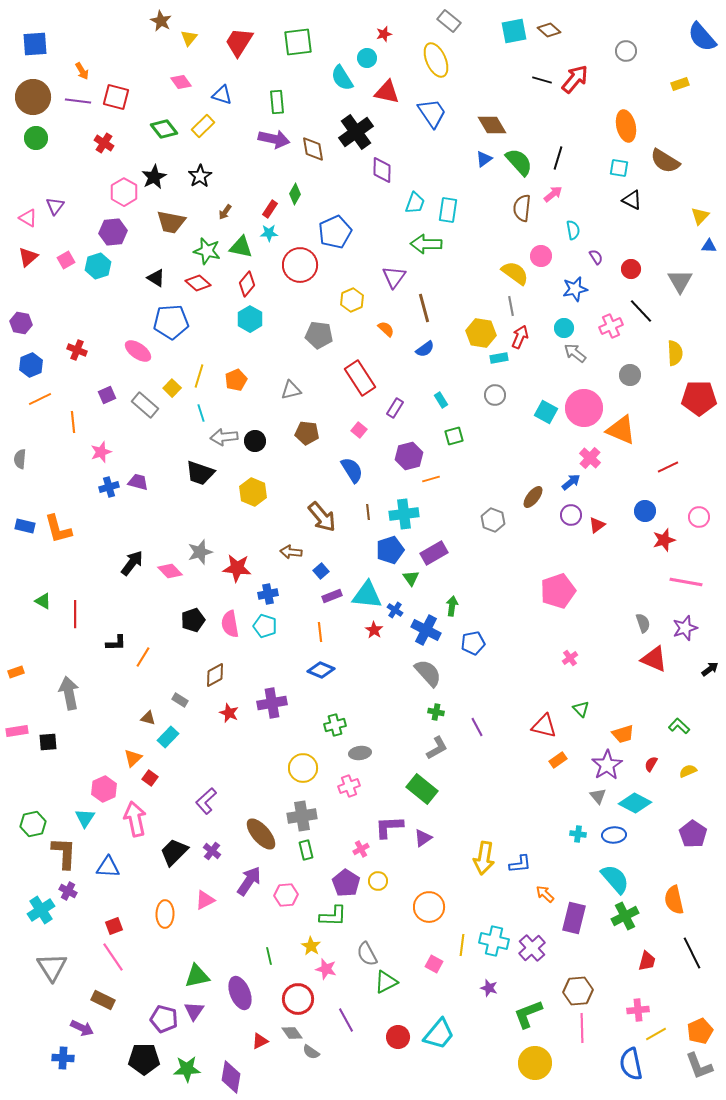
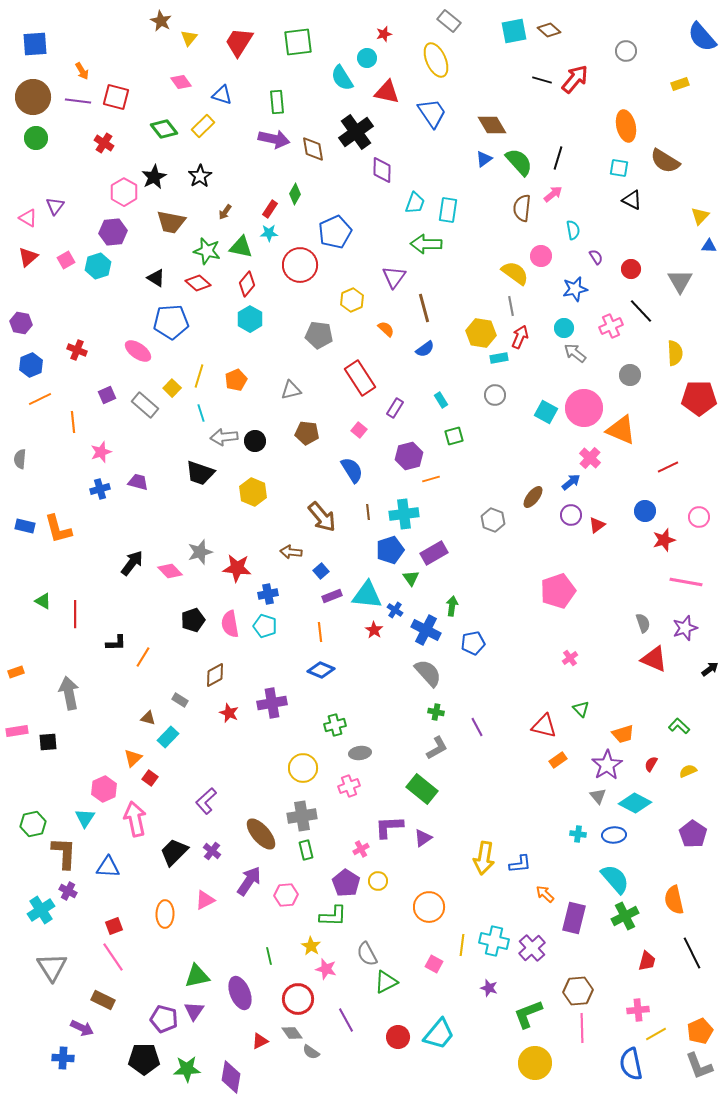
blue cross at (109, 487): moved 9 px left, 2 px down
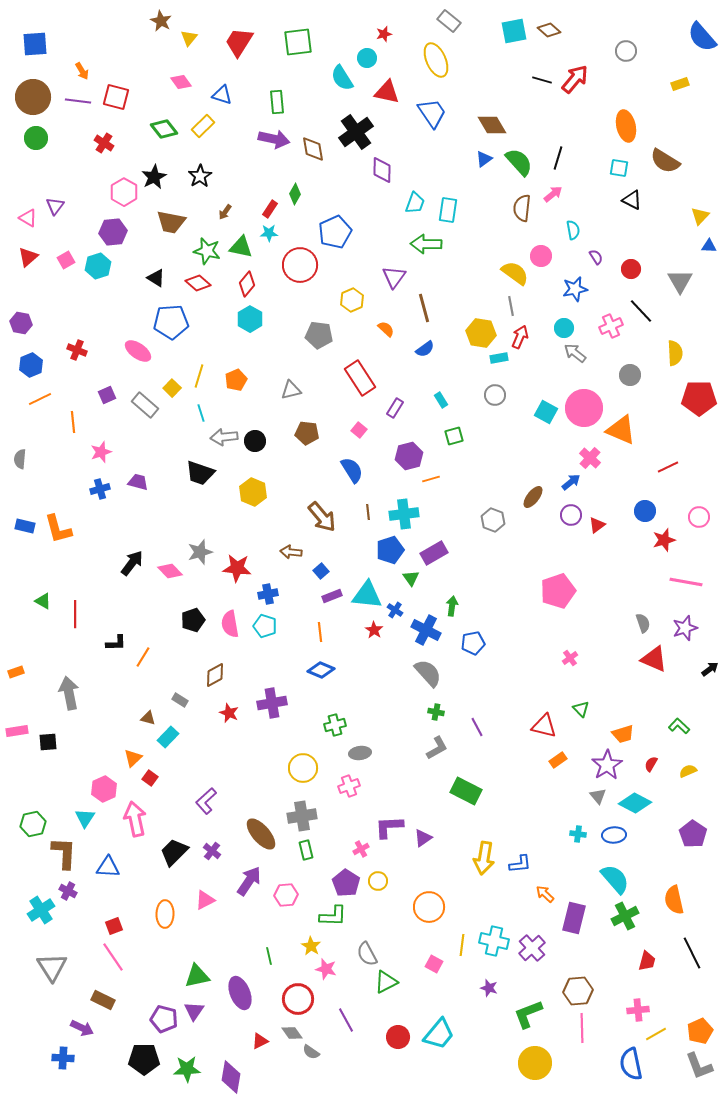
green rectangle at (422, 789): moved 44 px right, 2 px down; rotated 12 degrees counterclockwise
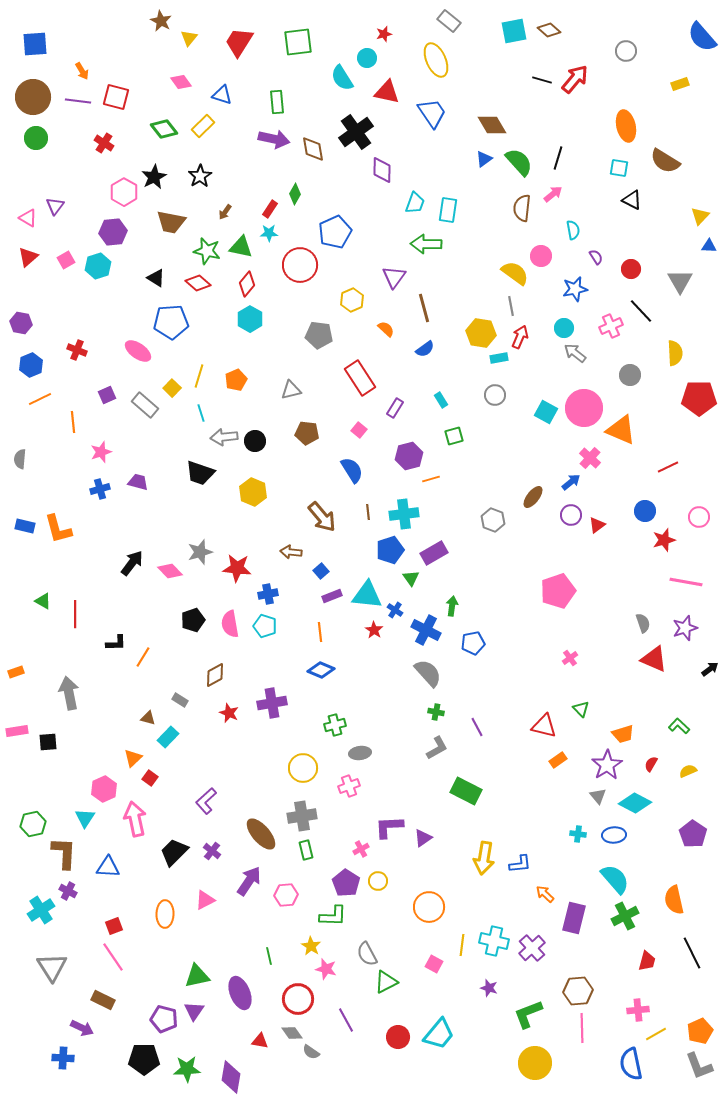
red triangle at (260, 1041): rotated 36 degrees clockwise
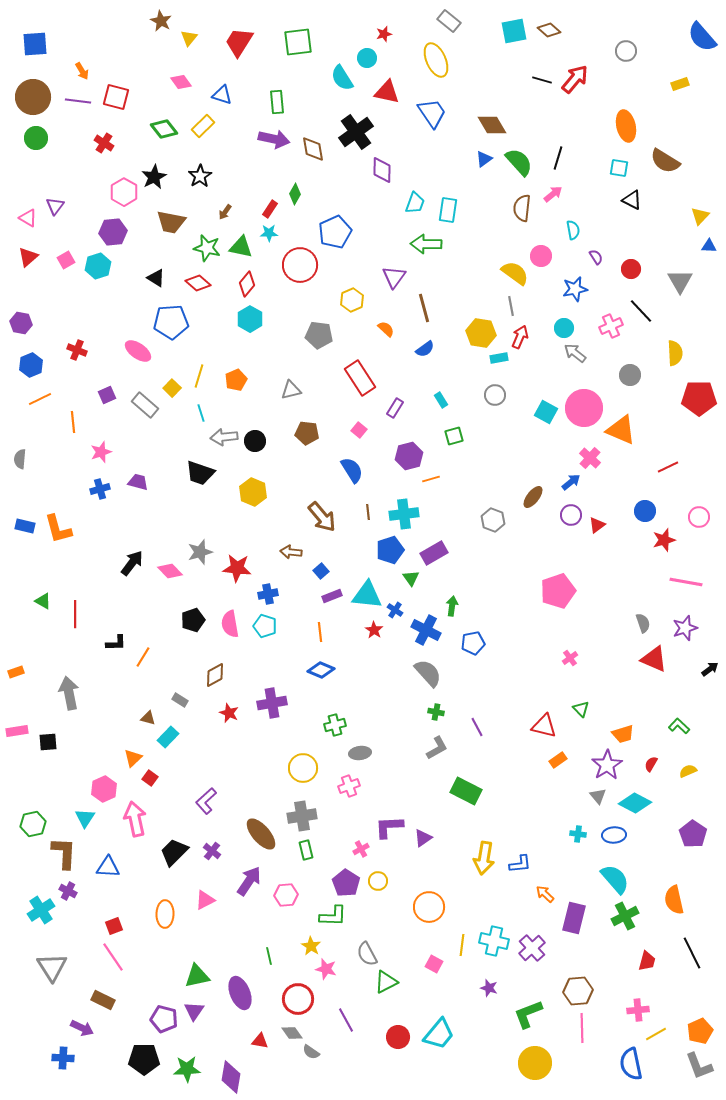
green star at (207, 251): moved 3 px up
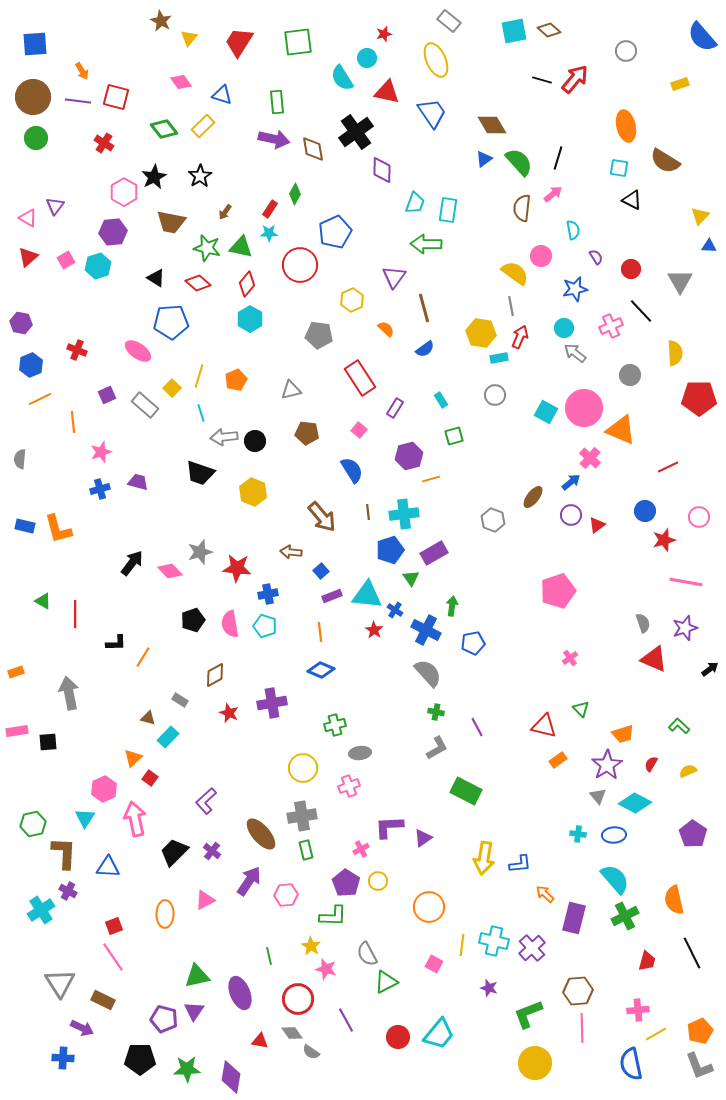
gray triangle at (52, 967): moved 8 px right, 16 px down
black pentagon at (144, 1059): moved 4 px left
